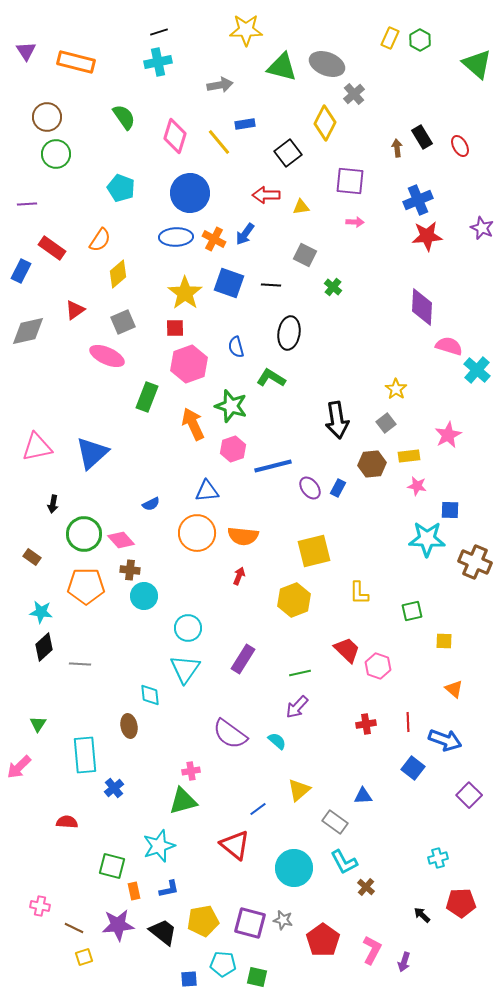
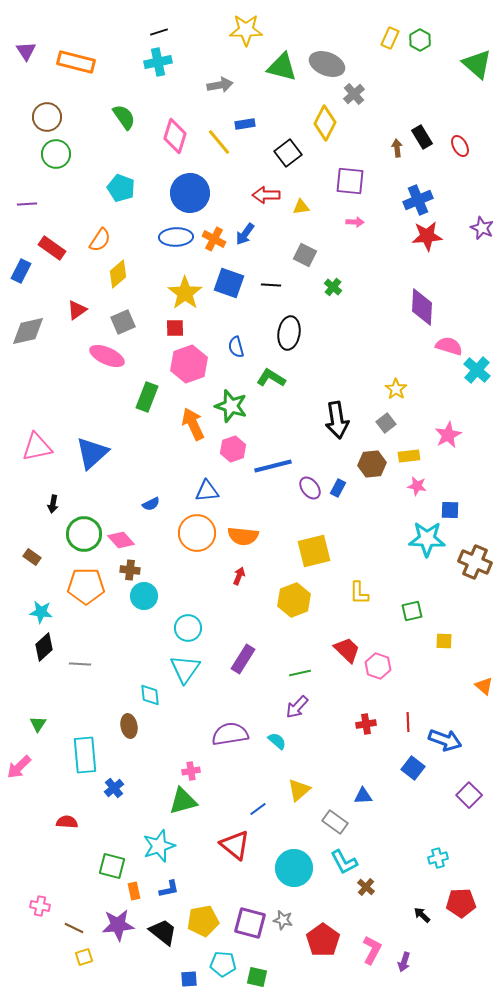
red triangle at (75, 310): moved 2 px right
orange triangle at (454, 689): moved 30 px right, 3 px up
purple semicircle at (230, 734): rotated 135 degrees clockwise
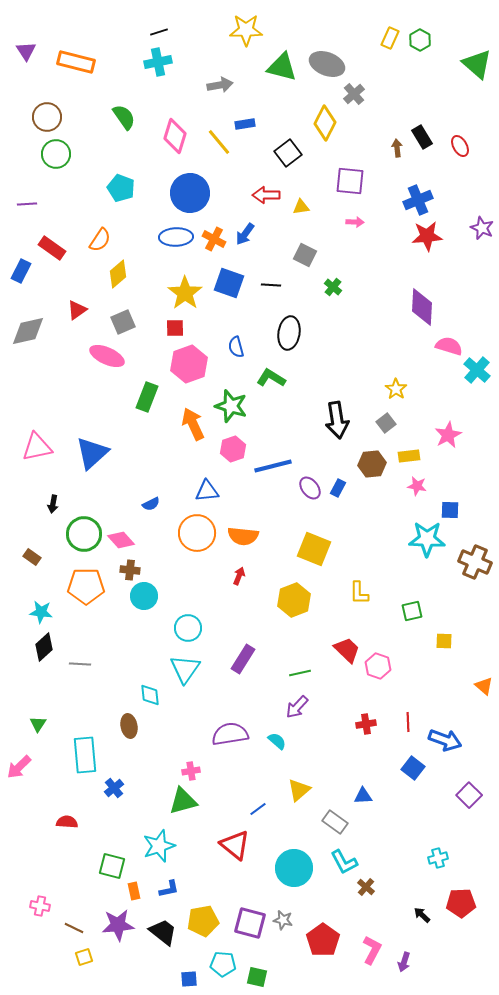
yellow square at (314, 551): moved 2 px up; rotated 36 degrees clockwise
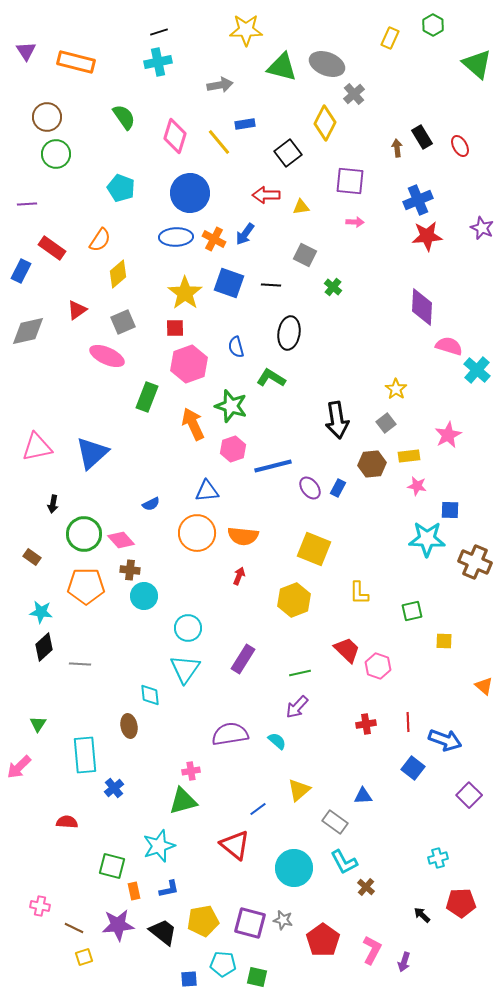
green hexagon at (420, 40): moved 13 px right, 15 px up
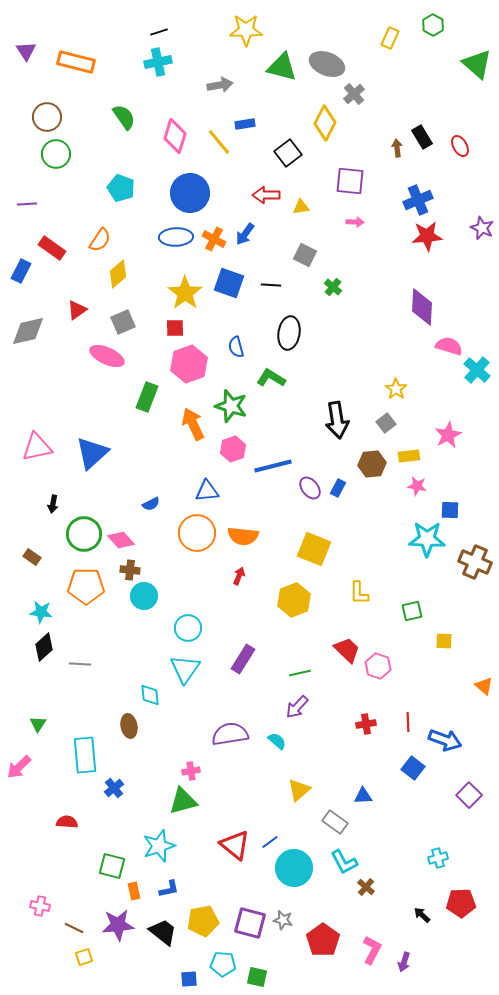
blue line at (258, 809): moved 12 px right, 33 px down
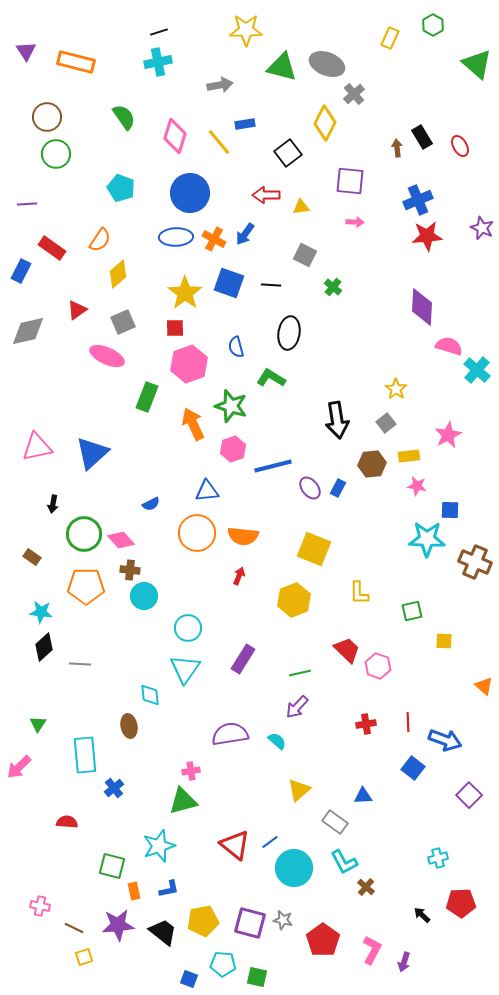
blue square at (189, 979): rotated 24 degrees clockwise
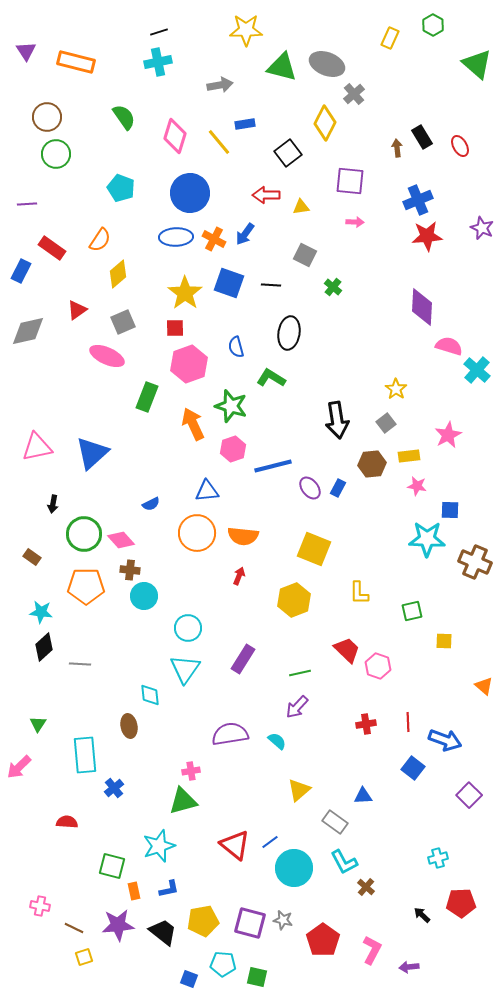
purple arrow at (404, 962): moved 5 px right, 5 px down; rotated 66 degrees clockwise
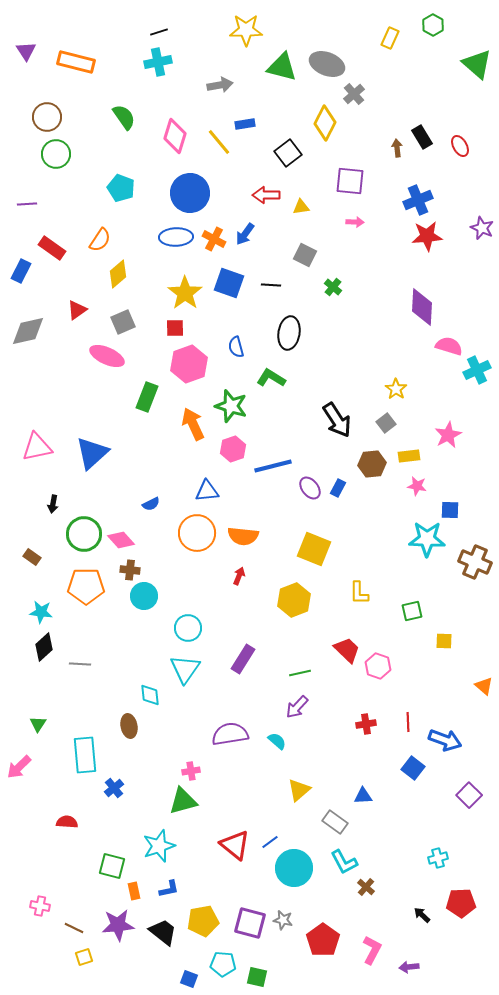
cyan cross at (477, 370): rotated 24 degrees clockwise
black arrow at (337, 420): rotated 24 degrees counterclockwise
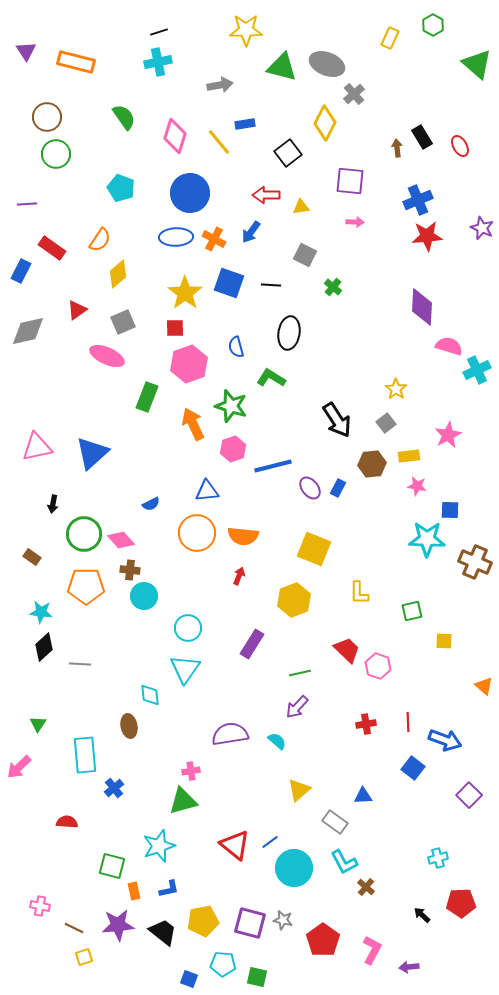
blue arrow at (245, 234): moved 6 px right, 2 px up
purple rectangle at (243, 659): moved 9 px right, 15 px up
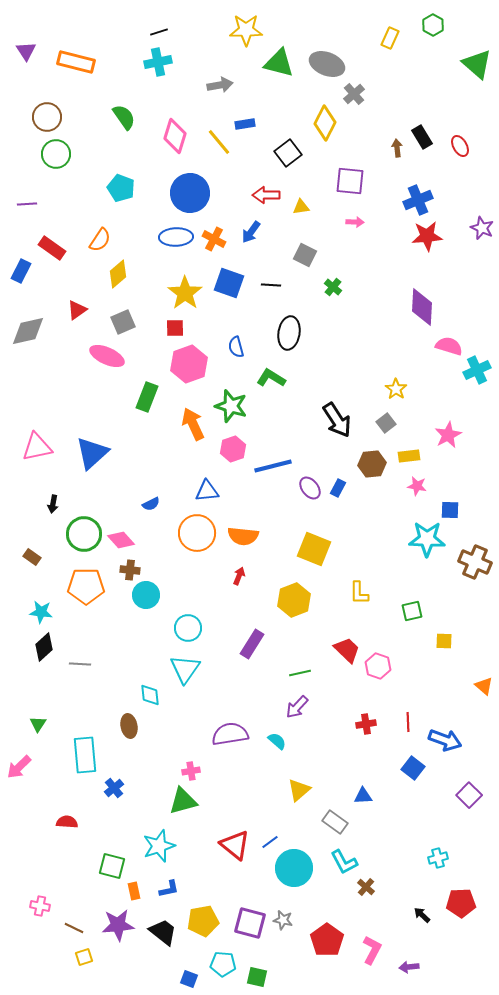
green triangle at (282, 67): moved 3 px left, 4 px up
cyan circle at (144, 596): moved 2 px right, 1 px up
red pentagon at (323, 940): moved 4 px right
